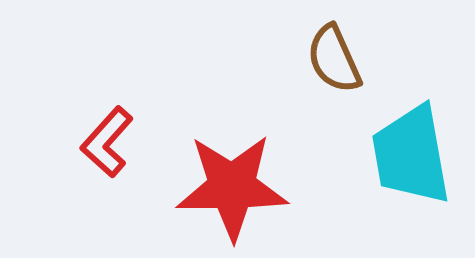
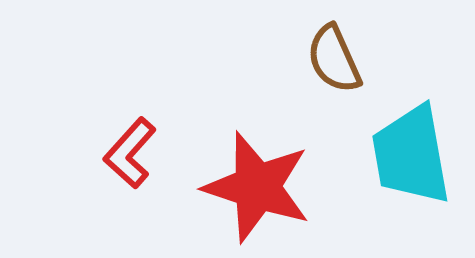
red L-shape: moved 23 px right, 11 px down
red star: moved 25 px right; rotated 18 degrees clockwise
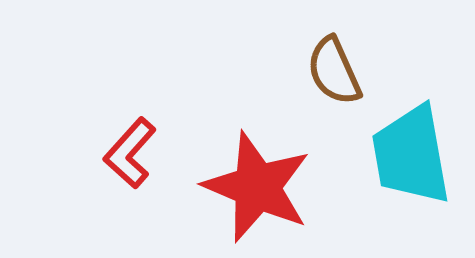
brown semicircle: moved 12 px down
red star: rotated 5 degrees clockwise
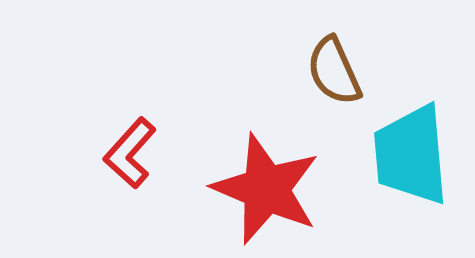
cyan trapezoid: rotated 5 degrees clockwise
red star: moved 9 px right, 2 px down
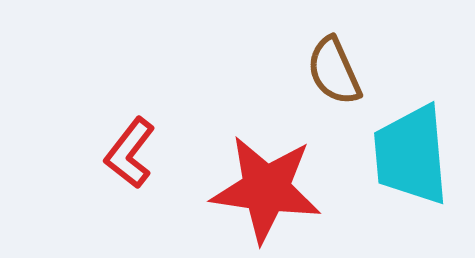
red L-shape: rotated 4 degrees counterclockwise
red star: rotated 15 degrees counterclockwise
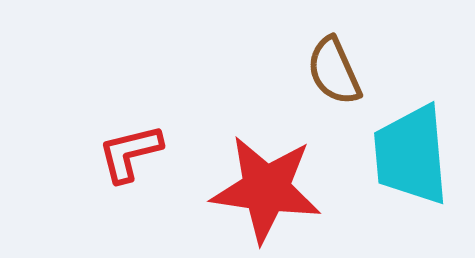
red L-shape: rotated 38 degrees clockwise
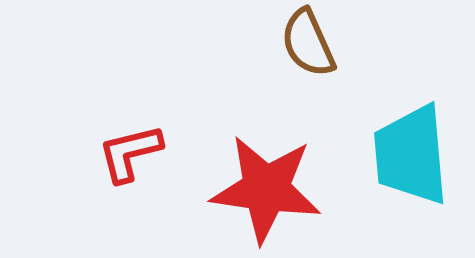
brown semicircle: moved 26 px left, 28 px up
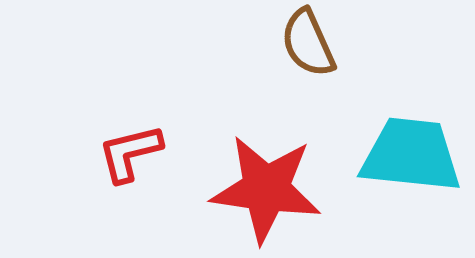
cyan trapezoid: rotated 101 degrees clockwise
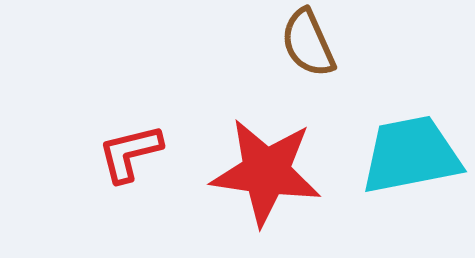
cyan trapezoid: rotated 17 degrees counterclockwise
red star: moved 17 px up
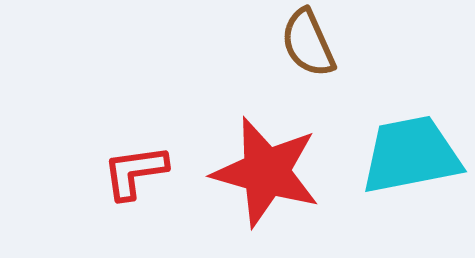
red L-shape: moved 5 px right, 19 px down; rotated 6 degrees clockwise
red star: rotated 8 degrees clockwise
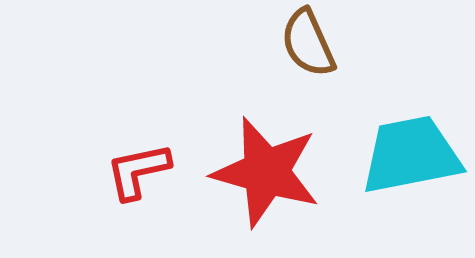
red L-shape: moved 3 px right, 1 px up; rotated 4 degrees counterclockwise
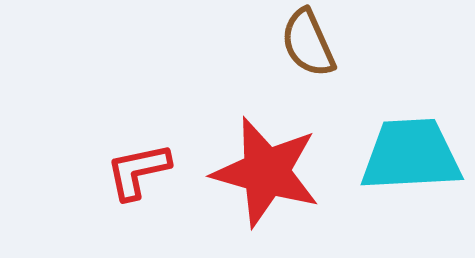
cyan trapezoid: rotated 8 degrees clockwise
